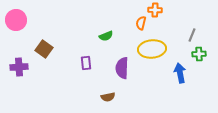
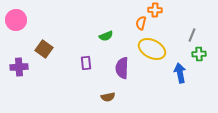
yellow ellipse: rotated 32 degrees clockwise
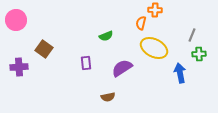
yellow ellipse: moved 2 px right, 1 px up
purple semicircle: rotated 55 degrees clockwise
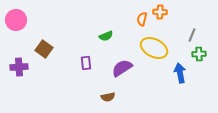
orange cross: moved 5 px right, 2 px down
orange semicircle: moved 1 px right, 4 px up
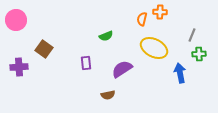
purple semicircle: moved 1 px down
brown semicircle: moved 2 px up
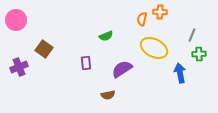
purple cross: rotated 18 degrees counterclockwise
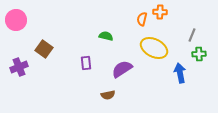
green semicircle: rotated 144 degrees counterclockwise
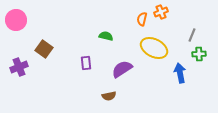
orange cross: moved 1 px right; rotated 24 degrees counterclockwise
brown semicircle: moved 1 px right, 1 px down
